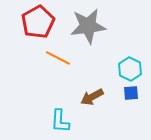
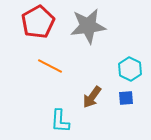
orange line: moved 8 px left, 8 px down
blue square: moved 5 px left, 5 px down
brown arrow: rotated 25 degrees counterclockwise
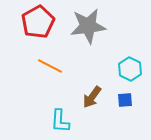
blue square: moved 1 px left, 2 px down
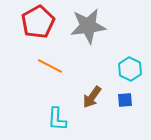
cyan L-shape: moved 3 px left, 2 px up
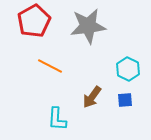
red pentagon: moved 4 px left, 1 px up
cyan hexagon: moved 2 px left
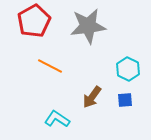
cyan L-shape: rotated 120 degrees clockwise
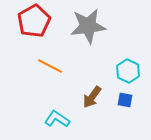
cyan hexagon: moved 2 px down
blue square: rotated 14 degrees clockwise
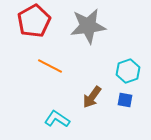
cyan hexagon: rotated 15 degrees clockwise
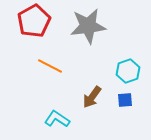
blue square: rotated 14 degrees counterclockwise
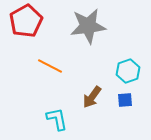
red pentagon: moved 8 px left
cyan L-shape: rotated 45 degrees clockwise
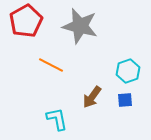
gray star: moved 8 px left; rotated 21 degrees clockwise
orange line: moved 1 px right, 1 px up
